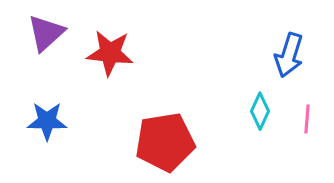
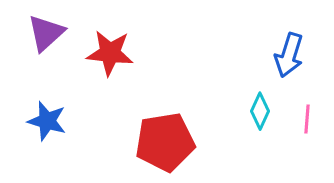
blue star: rotated 15 degrees clockwise
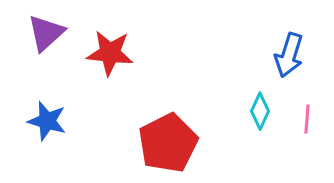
red pentagon: moved 3 px right, 1 px down; rotated 18 degrees counterclockwise
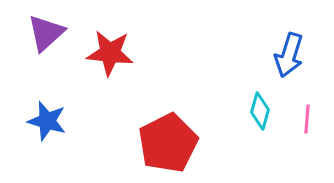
cyan diamond: rotated 9 degrees counterclockwise
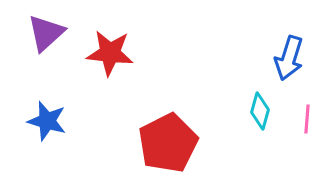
blue arrow: moved 3 px down
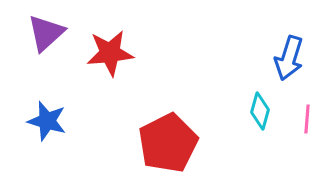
red star: rotated 12 degrees counterclockwise
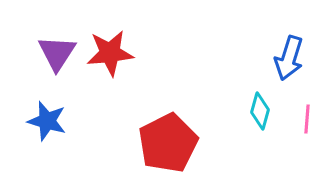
purple triangle: moved 11 px right, 20 px down; rotated 15 degrees counterclockwise
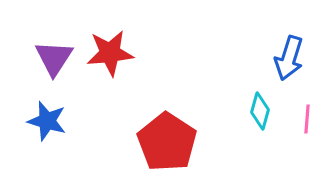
purple triangle: moved 3 px left, 5 px down
red pentagon: moved 1 px left, 1 px up; rotated 12 degrees counterclockwise
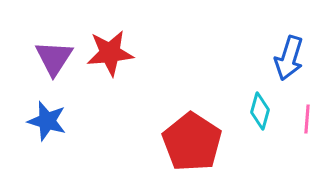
red pentagon: moved 25 px right
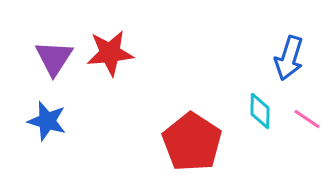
cyan diamond: rotated 15 degrees counterclockwise
pink line: rotated 60 degrees counterclockwise
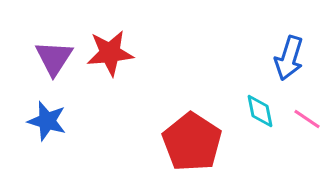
cyan diamond: rotated 12 degrees counterclockwise
